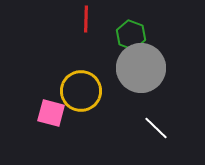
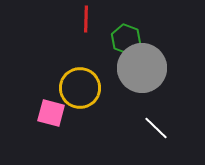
green hexagon: moved 5 px left, 4 px down
gray circle: moved 1 px right
yellow circle: moved 1 px left, 3 px up
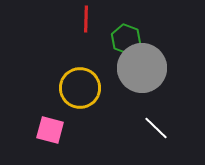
pink square: moved 1 px left, 17 px down
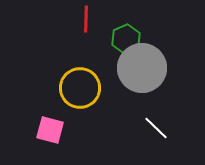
green hexagon: rotated 16 degrees clockwise
